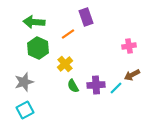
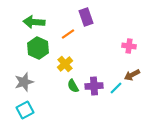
pink cross: rotated 16 degrees clockwise
purple cross: moved 2 px left, 1 px down
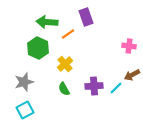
green arrow: moved 13 px right
green semicircle: moved 9 px left, 3 px down
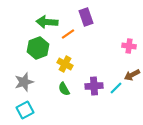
green hexagon: rotated 15 degrees clockwise
yellow cross: rotated 21 degrees counterclockwise
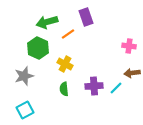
green arrow: rotated 20 degrees counterclockwise
green hexagon: rotated 15 degrees counterclockwise
brown arrow: moved 2 px up; rotated 21 degrees clockwise
gray star: moved 6 px up
green semicircle: rotated 24 degrees clockwise
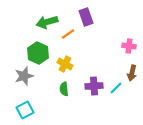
green hexagon: moved 5 px down
brown arrow: rotated 70 degrees counterclockwise
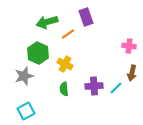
cyan square: moved 1 px right, 1 px down
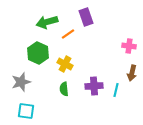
gray star: moved 3 px left, 6 px down
cyan line: moved 2 px down; rotated 32 degrees counterclockwise
cyan square: rotated 36 degrees clockwise
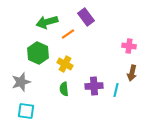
purple rectangle: rotated 18 degrees counterclockwise
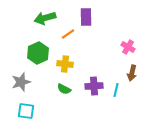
purple rectangle: rotated 36 degrees clockwise
green arrow: moved 2 px left, 4 px up
pink cross: moved 1 px left, 1 px down; rotated 24 degrees clockwise
green hexagon: rotated 10 degrees clockwise
yellow cross: rotated 21 degrees counterclockwise
green semicircle: rotated 56 degrees counterclockwise
